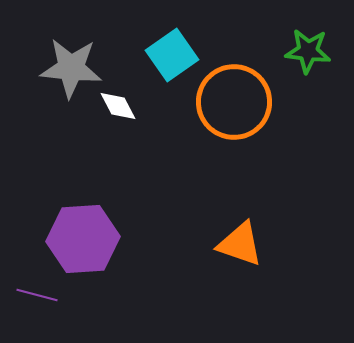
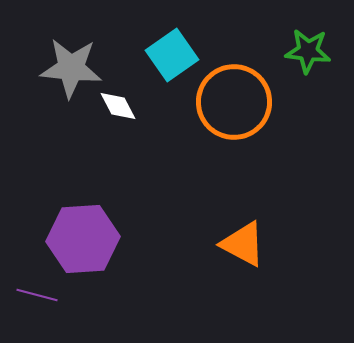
orange triangle: moved 3 px right; rotated 9 degrees clockwise
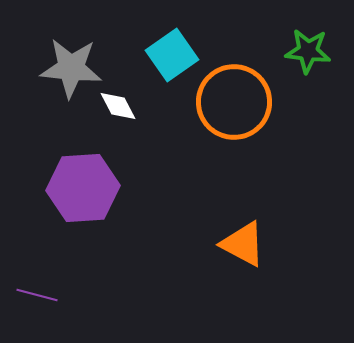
purple hexagon: moved 51 px up
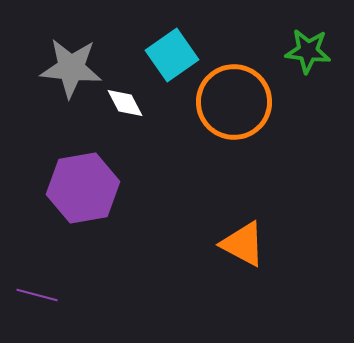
white diamond: moved 7 px right, 3 px up
purple hexagon: rotated 6 degrees counterclockwise
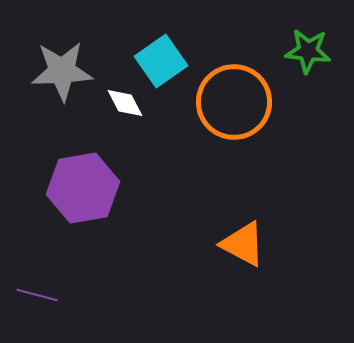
cyan square: moved 11 px left, 6 px down
gray star: moved 9 px left, 3 px down; rotated 8 degrees counterclockwise
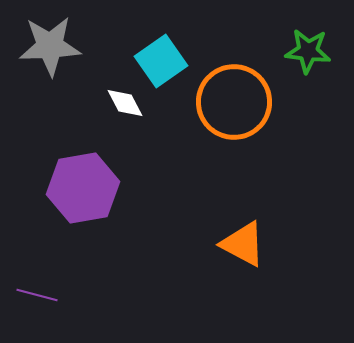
gray star: moved 12 px left, 25 px up
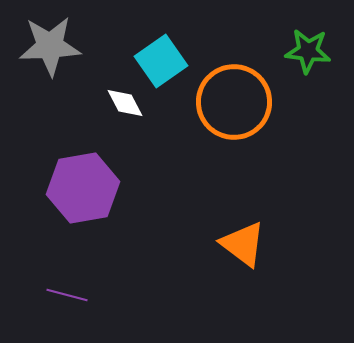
orange triangle: rotated 9 degrees clockwise
purple line: moved 30 px right
